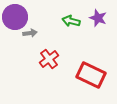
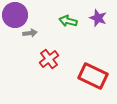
purple circle: moved 2 px up
green arrow: moved 3 px left
red rectangle: moved 2 px right, 1 px down
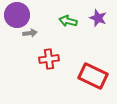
purple circle: moved 2 px right
red cross: rotated 30 degrees clockwise
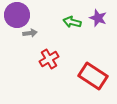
green arrow: moved 4 px right, 1 px down
red cross: rotated 24 degrees counterclockwise
red rectangle: rotated 8 degrees clockwise
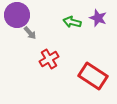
gray arrow: rotated 56 degrees clockwise
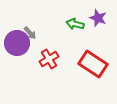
purple circle: moved 28 px down
green arrow: moved 3 px right, 2 px down
red rectangle: moved 12 px up
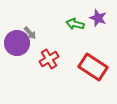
red rectangle: moved 3 px down
